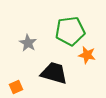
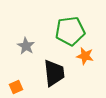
gray star: moved 2 px left, 3 px down
orange star: moved 2 px left, 1 px down
black trapezoid: rotated 68 degrees clockwise
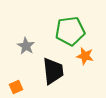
black trapezoid: moved 1 px left, 2 px up
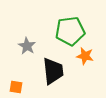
gray star: moved 1 px right
orange square: rotated 32 degrees clockwise
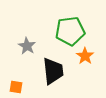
orange star: rotated 24 degrees clockwise
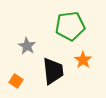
green pentagon: moved 5 px up
orange star: moved 2 px left, 4 px down
orange square: moved 6 px up; rotated 24 degrees clockwise
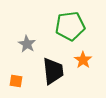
gray star: moved 2 px up
orange square: rotated 24 degrees counterclockwise
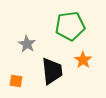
black trapezoid: moved 1 px left
